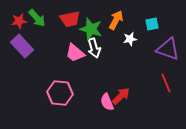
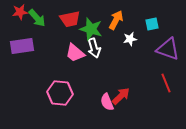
red star: moved 1 px right, 9 px up
purple rectangle: rotated 55 degrees counterclockwise
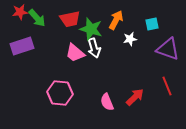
purple rectangle: rotated 10 degrees counterclockwise
red line: moved 1 px right, 3 px down
red arrow: moved 14 px right, 1 px down
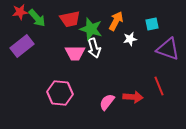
orange arrow: moved 1 px down
purple rectangle: rotated 20 degrees counterclockwise
pink trapezoid: rotated 40 degrees counterclockwise
red line: moved 8 px left
red arrow: moved 2 px left; rotated 48 degrees clockwise
pink semicircle: rotated 60 degrees clockwise
